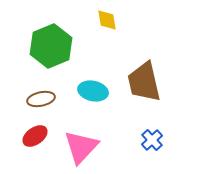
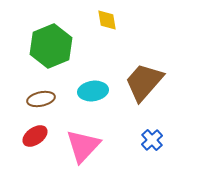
brown trapezoid: rotated 54 degrees clockwise
cyan ellipse: rotated 20 degrees counterclockwise
pink triangle: moved 2 px right, 1 px up
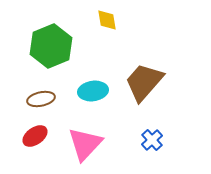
pink triangle: moved 2 px right, 2 px up
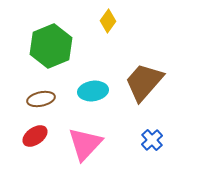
yellow diamond: moved 1 px right, 1 px down; rotated 45 degrees clockwise
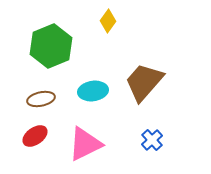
pink triangle: rotated 21 degrees clockwise
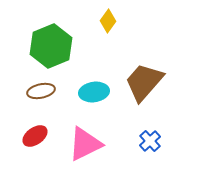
cyan ellipse: moved 1 px right, 1 px down
brown ellipse: moved 8 px up
blue cross: moved 2 px left, 1 px down
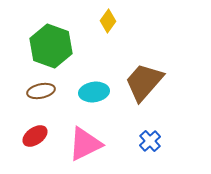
green hexagon: rotated 18 degrees counterclockwise
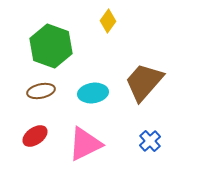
cyan ellipse: moved 1 px left, 1 px down
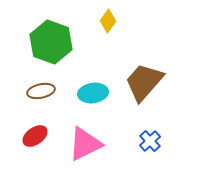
green hexagon: moved 4 px up
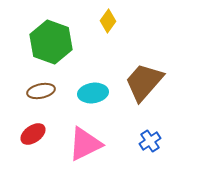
red ellipse: moved 2 px left, 2 px up
blue cross: rotated 10 degrees clockwise
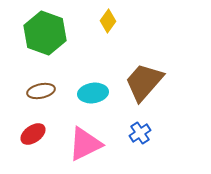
green hexagon: moved 6 px left, 9 px up
blue cross: moved 10 px left, 8 px up
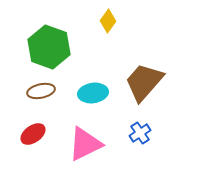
green hexagon: moved 4 px right, 14 px down
